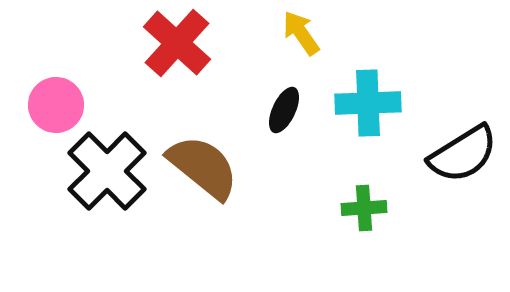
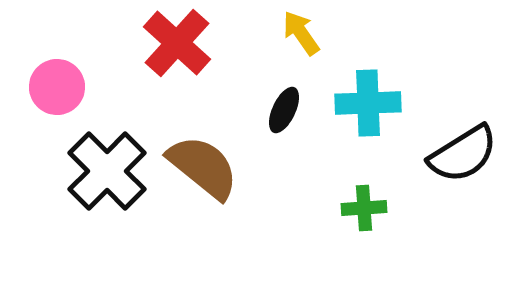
pink circle: moved 1 px right, 18 px up
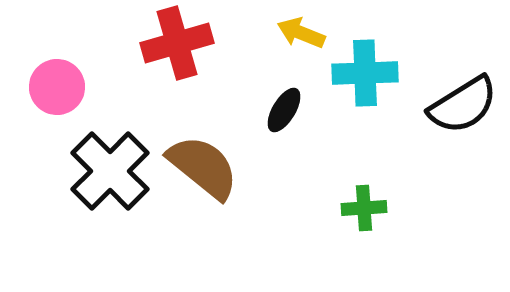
yellow arrow: rotated 33 degrees counterclockwise
red cross: rotated 32 degrees clockwise
cyan cross: moved 3 px left, 30 px up
black ellipse: rotated 6 degrees clockwise
black semicircle: moved 49 px up
black cross: moved 3 px right
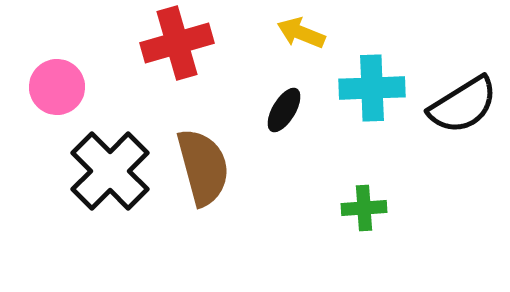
cyan cross: moved 7 px right, 15 px down
brown semicircle: rotated 36 degrees clockwise
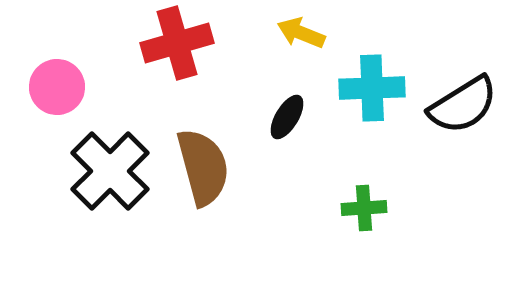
black ellipse: moved 3 px right, 7 px down
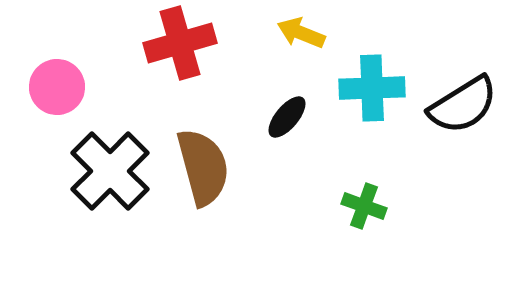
red cross: moved 3 px right
black ellipse: rotated 9 degrees clockwise
green cross: moved 2 px up; rotated 24 degrees clockwise
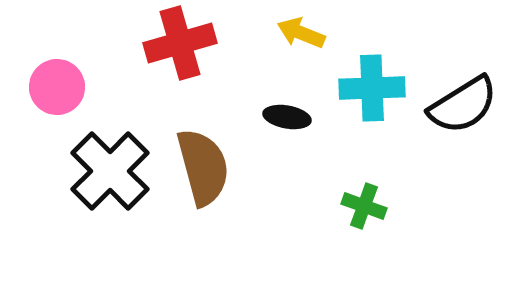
black ellipse: rotated 60 degrees clockwise
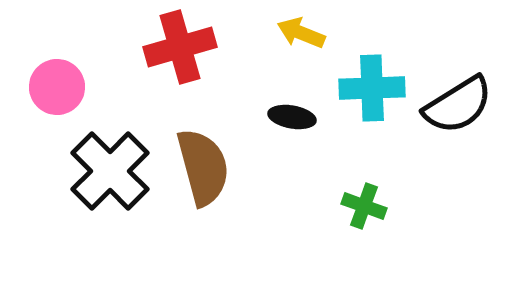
red cross: moved 4 px down
black semicircle: moved 5 px left
black ellipse: moved 5 px right
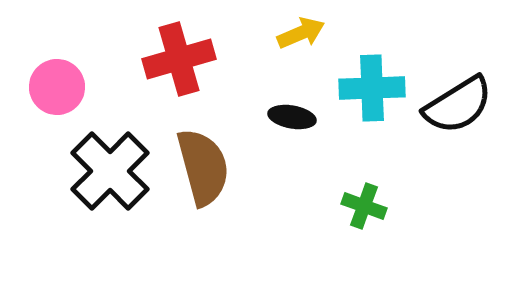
yellow arrow: rotated 135 degrees clockwise
red cross: moved 1 px left, 12 px down
